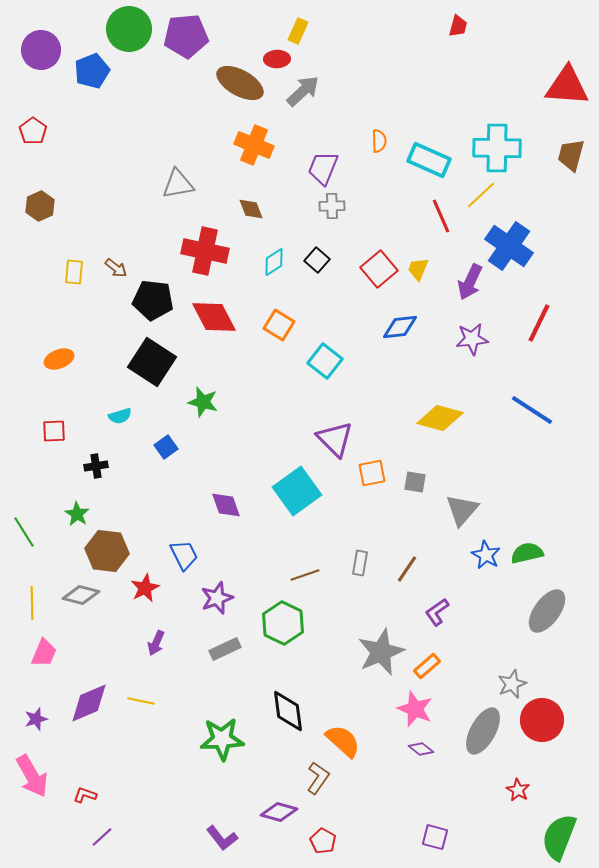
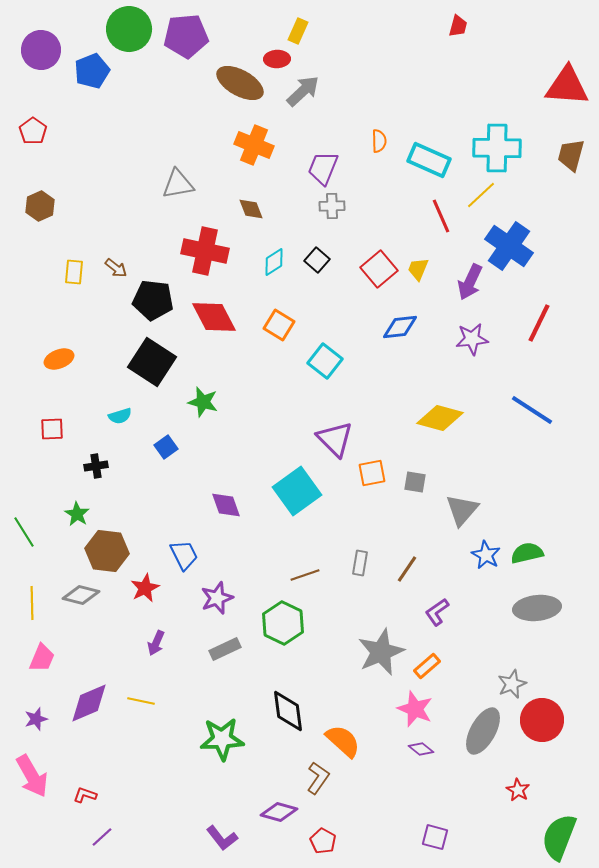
red square at (54, 431): moved 2 px left, 2 px up
gray ellipse at (547, 611): moved 10 px left, 3 px up; rotated 48 degrees clockwise
pink trapezoid at (44, 653): moved 2 px left, 5 px down
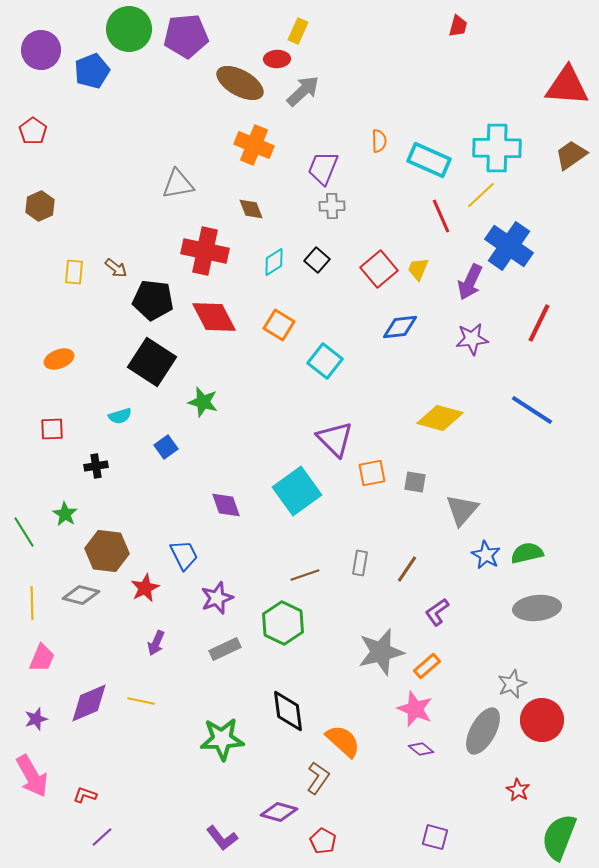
brown trapezoid at (571, 155): rotated 40 degrees clockwise
green star at (77, 514): moved 12 px left
gray star at (381, 652): rotated 9 degrees clockwise
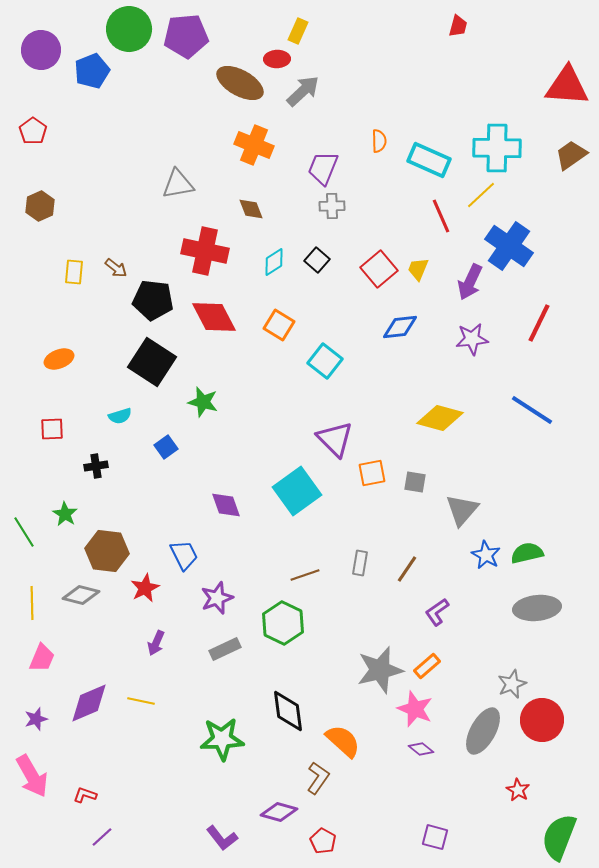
gray star at (381, 652): moved 1 px left, 18 px down
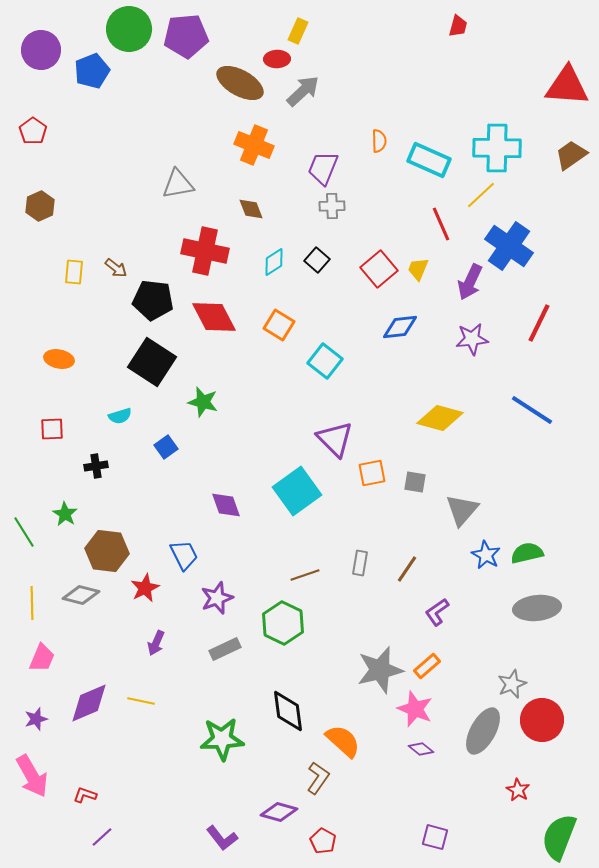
red line at (441, 216): moved 8 px down
orange ellipse at (59, 359): rotated 32 degrees clockwise
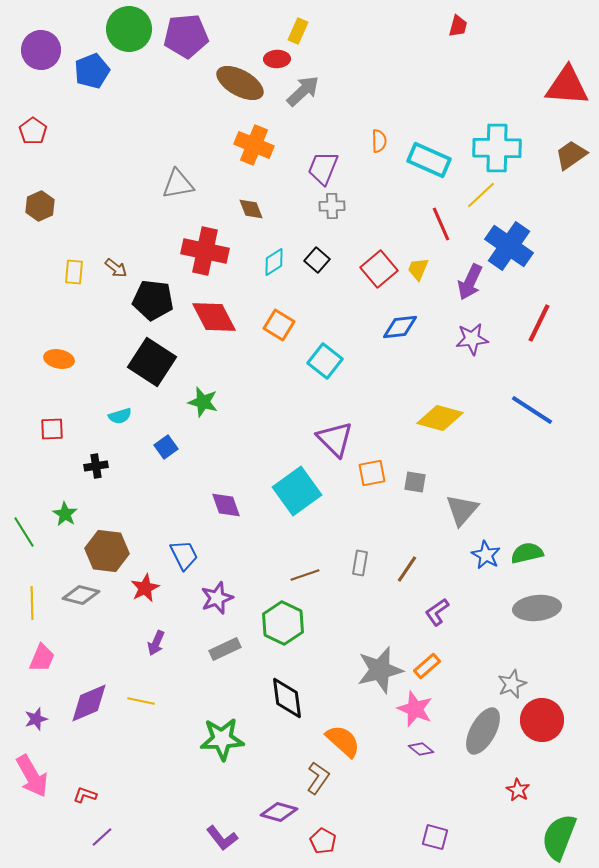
black diamond at (288, 711): moved 1 px left, 13 px up
